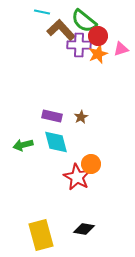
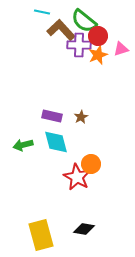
orange star: moved 1 px down
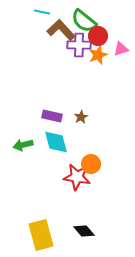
red star: rotated 20 degrees counterclockwise
black diamond: moved 2 px down; rotated 40 degrees clockwise
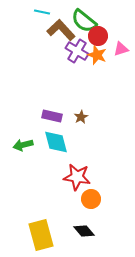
purple cross: moved 2 px left, 6 px down; rotated 30 degrees clockwise
orange star: moved 1 px left; rotated 30 degrees counterclockwise
orange circle: moved 35 px down
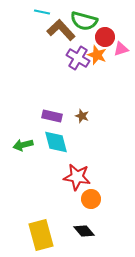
green semicircle: rotated 24 degrees counterclockwise
red circle: moved 7 px right, 1 px down
purple cross: moved 1 px right, 7 px down
brown star: moved 1 px right, 1 px up; rotated 24 degrees counterclockwise
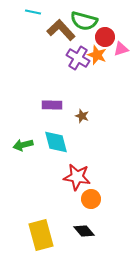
cyan line: moved 9 px left
purple rectangle: moved 11 px up; rotated 12 degrees counterclockwise
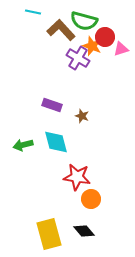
orange star: moved 5 px left, 9 px up
purple rectangle: rotated 18 degrees clockwise
yellow rectangle: moved 8 px right, 1 px up
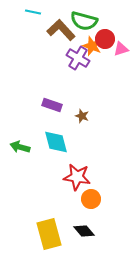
red circle: moved 2 px down
green arrow: moved 3 px left, 2 px down; rotated 30 degrees clockwise
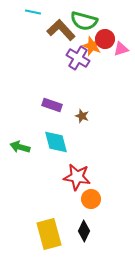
black diamond: rotated 65 degrees clockwise
